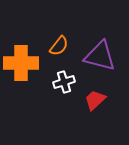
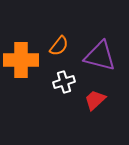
orange cross: moved 3 px up
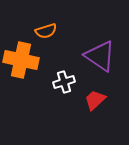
orange semicircle: moved 13 px left, 15 px up; rotated 35 degrees clockwise
purple triangle: rotated 20 degrees clockwise
orange cross: rotated 12 degrees clockwise
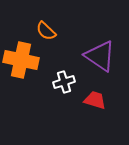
orange semicircle: rotated 60 degrees clockwise
red trapezoid: rotated 60 degrees clockwise
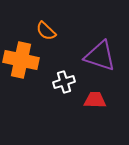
purple triangle: rotated 16 degrees counterclockwise
red trapezoid: rotated 15 degrees counterclockwise
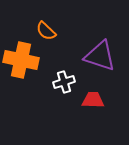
red trapezoid: moved 2 px left
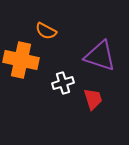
orange semicircle: rotated 15 degrees counterclockwise
white cross: moved 1 px left, 1 px down
red trapezoid: moved 1 px up; rotated 70 degrees clockwise
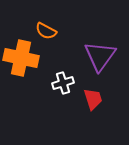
purple triangle: rotated 48 degrees clockwise
orange cross: moved 2 px up
